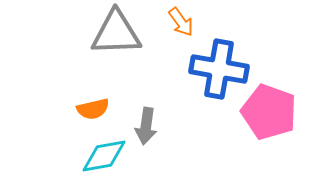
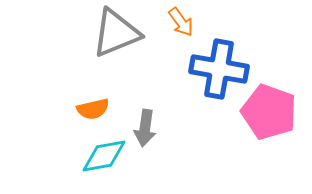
gray triangle: rotated 20 degrees counterclockwise
gray arrow: moved 1 px left, 2 px down
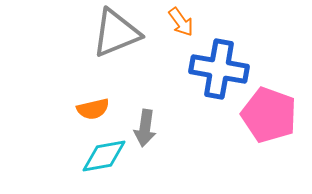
pink pentagon: moved 3 px down
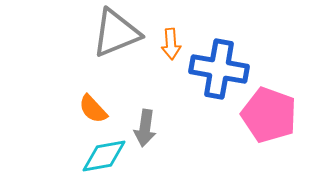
orange arrow: moved 10 px left, 22 px down; rotated 32 degrees clockwise
orange semicircle: rotated 60 degrees clockwise
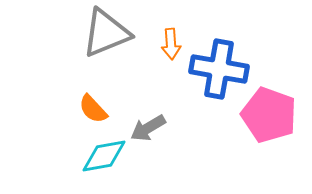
gray triangle: moved 10 px left
gray arrow: moved 3 px right; rotated 51 degrees clockwise
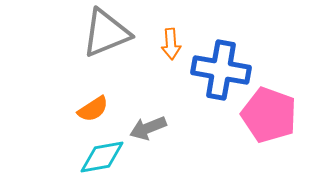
blue cross: moved 2 px right, 1 px down
orange semicircle: rotated 80 degrees counterclockwise
gray arrow: rotated 9 degrees clockwise
cyan diamond: moved 2 px left, 1 px down
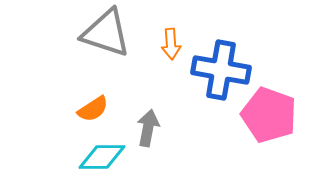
gray triangle: rotated 40 degrees clockwise
gray arrow: rotated 123 degrees clockwise
cyan diamond: rotated 9 degrees clockwise
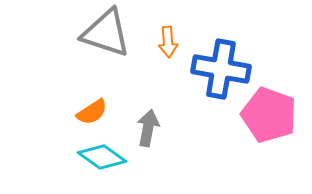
orange arrow: moved 3 px left, 2 px up
blue cross: moved 1 px up
orange semicircle: moved 1 px left, 3 px down
cyan diamond: rotated 36 degrees clockwise
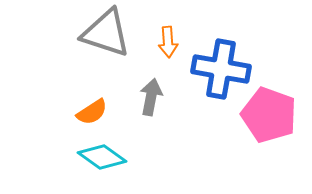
gray arrow: moved 3 px right, 31 px up
